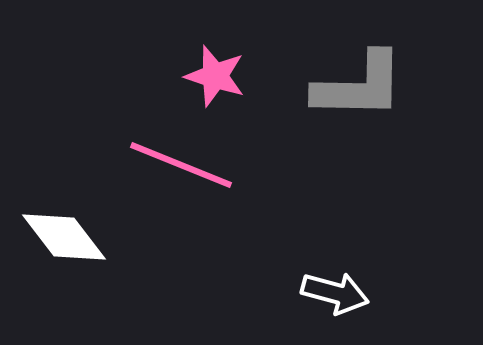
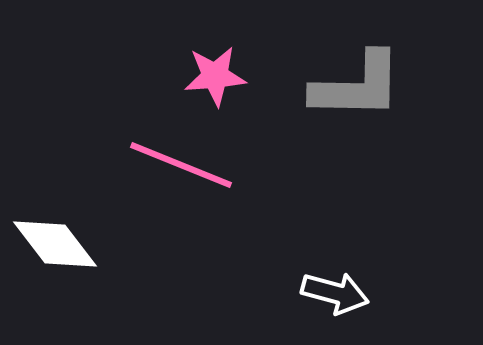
pink star: rotated 22 degrees counterclockwise
gray L-shape: moved 2 px left
white diamond: moved 9 px left, 7 px down
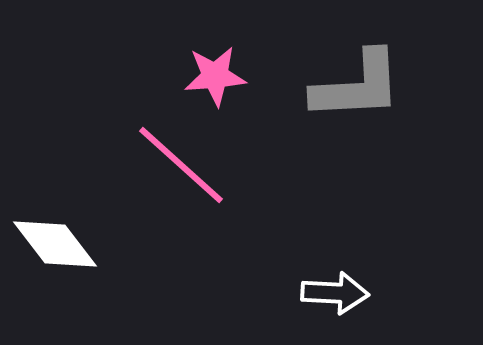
gray L-shape: rotated 4 degrees counterclockwise
pink line: rotated 20 degrees clockwise
white arrow: rotated 12 degrees counterclockwise
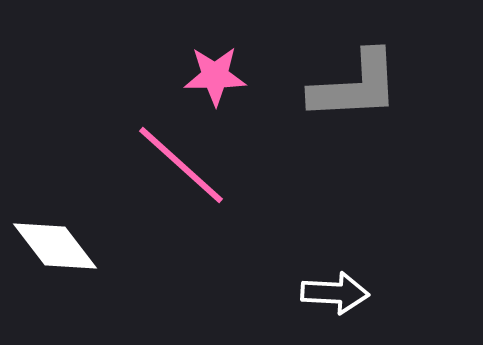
pink star: rotated 4 degrees clockwise
gray L-shape: moved 2 px left
white diamond: moved 2 px down
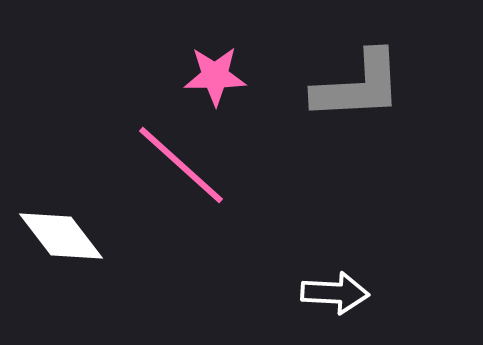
gray L-shape: moved 3 px right
white diamond: moved 6 px right, 10 px up
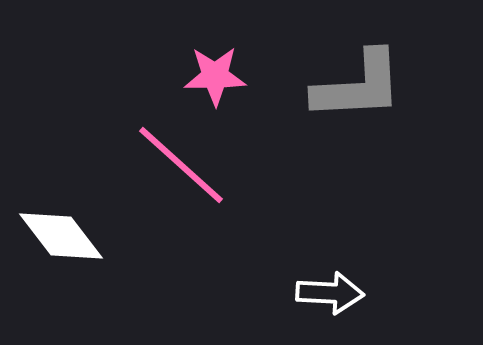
white arrow: moved 5 px left
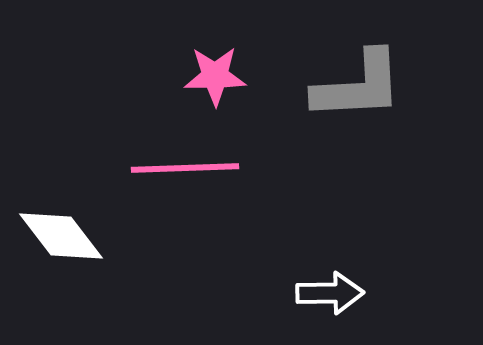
pink line: moved 4 px right, 3 px down; rotated 44 degrees counterclockwise
white arrow: rotated 4 degrees counterclockwise
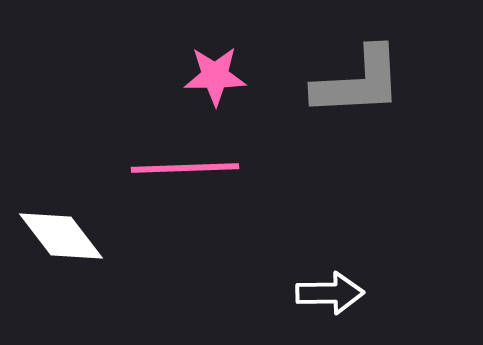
gray L-shape: moved 4 px up
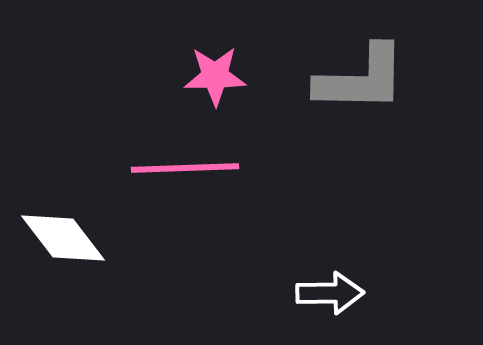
gray L-shape: moved 3 px right, 3 px up; rotated 4 degrees clockwise
white diamond: moved 2 px right, 2 px down
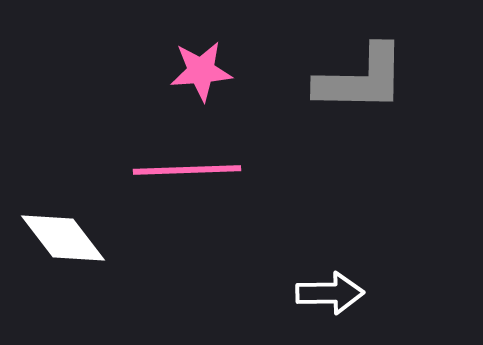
pink star: moved 14 px left, 5 px up; rotated 4 degrees counterclockwise
pink line: moved 2 px right, 2 px down
